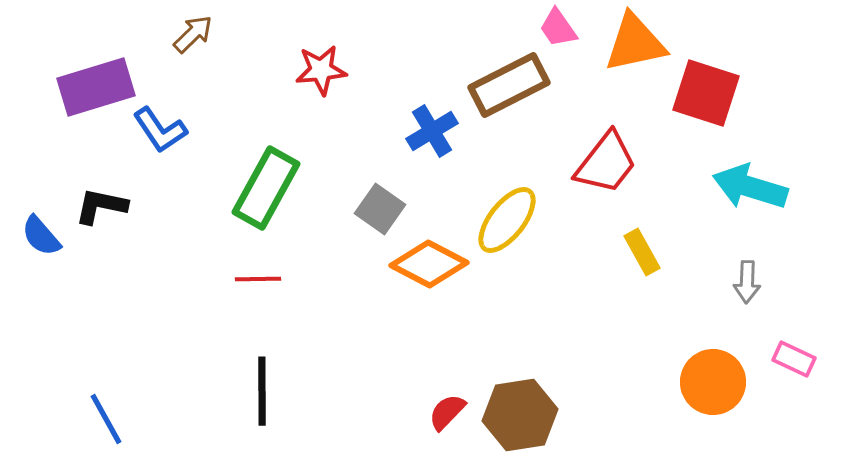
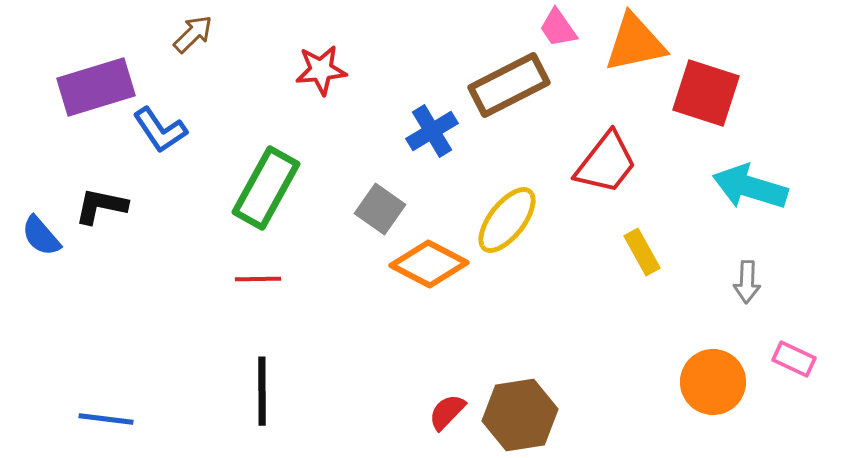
blue line: rotated 54 degrees counterclockwise
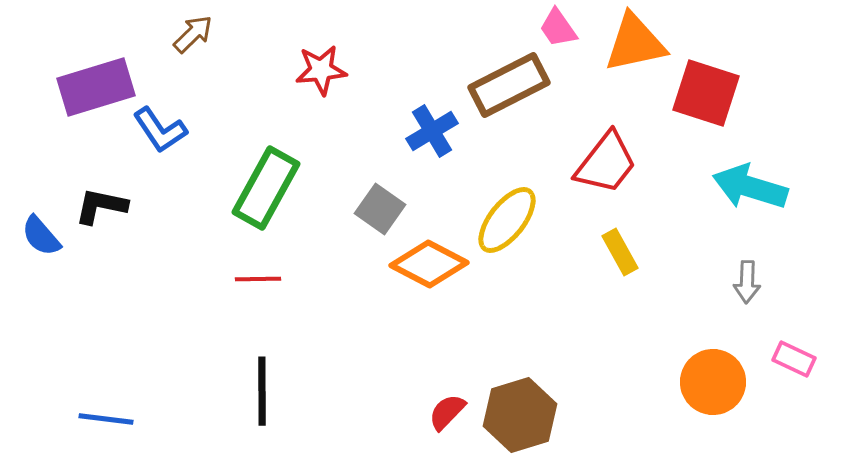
yellow rectangle: moved 22 px left
brown hexagon: rotated 8 degrees counterclockwise
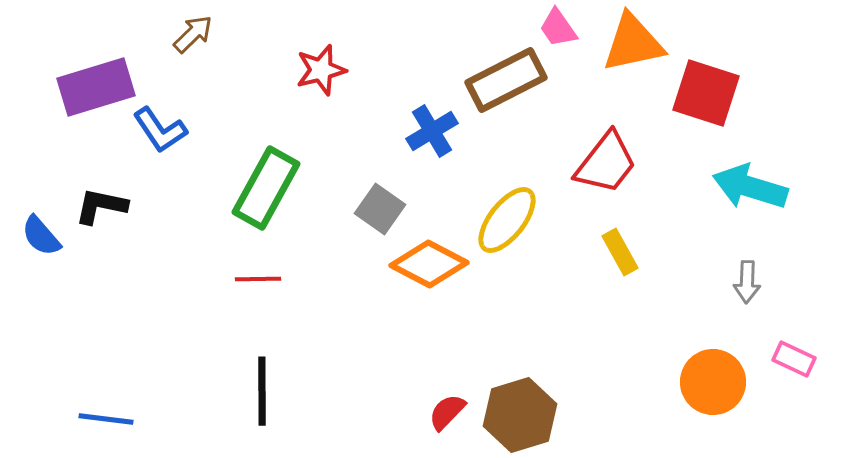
orange triangle: moved 2 px left
red star: rotated 9 degrees counterclockwise
brown rectangle: moved 3 px left, 5 px up
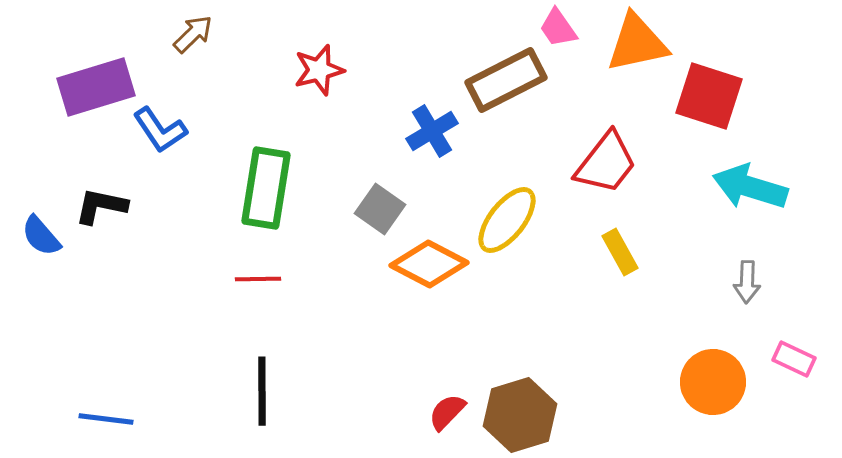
orange triangle: moved 4 px right
red star: moved 2 px left
red square: moved 3 px right, 3 px down
green rectangle: rotated 20 degrees counterclockwise
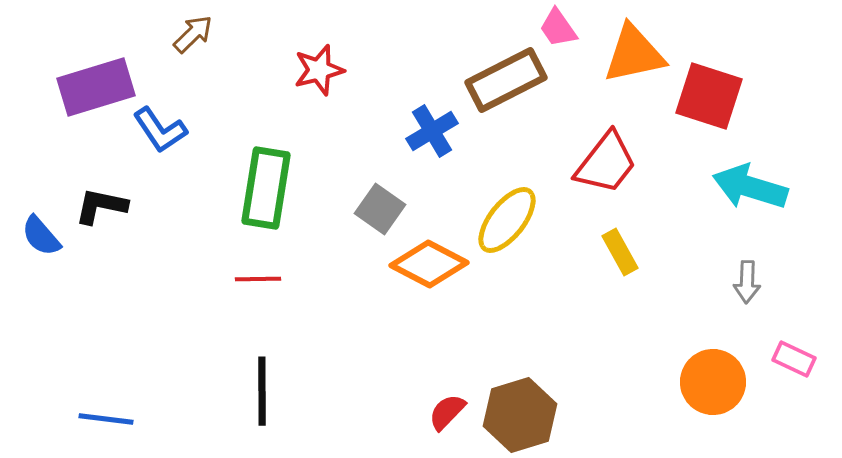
orange triangle: moved 3 px left, 11 px down
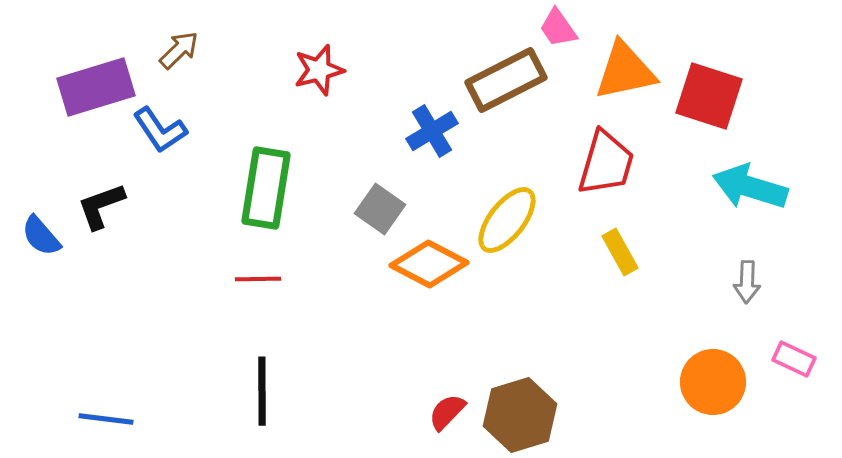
brown arrow: moved 14 px left, 16 px down
orange triangle: moved 9 px left, 17 px down
red trapezoid: rotated 22 degrees counterclockwise
black L-shape: rotated 32 degrees counterclockwise
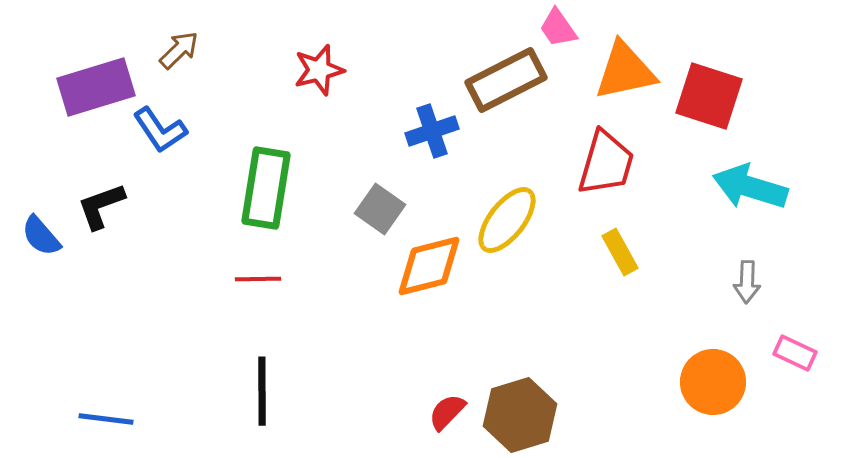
blue cross: rotated 12 degrees clockwise
orange diamond: moved 2 px down; rotated 42 degrees counterclockwise
pink rectangle: moved 1 px right, 6 px up
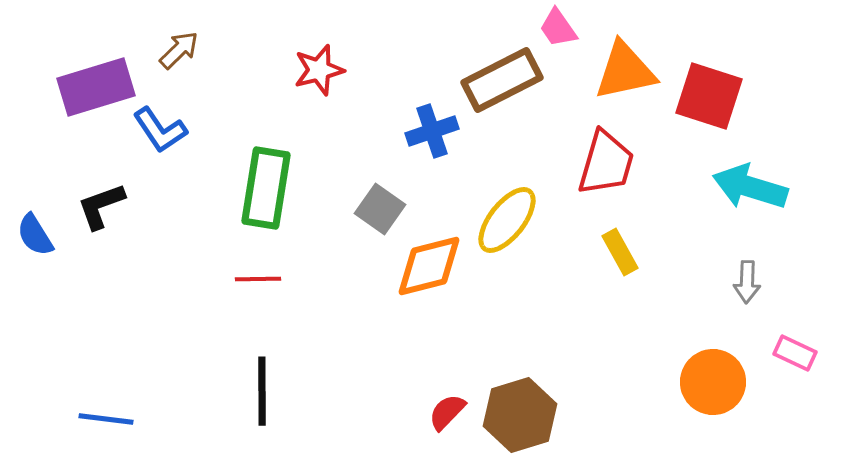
brown rectangle: moved 4 px left
blue semicircle: moved 6 px left, 1 px up; rotated 9 degrees clockwise
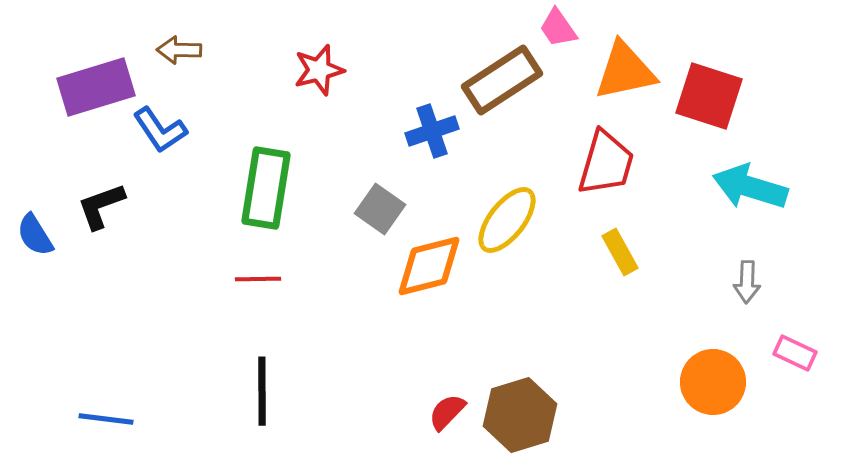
brown arrow: rotated 135 degrees counterclockwise
brown rectangle: rotated 6 degrees counterclockwise
